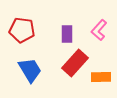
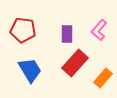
red pentagon: moved 1 px right
orange rectangle: moved 2 px right, 1 px down; rotated 48 degrees counterclockwise
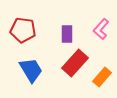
pink L-shape: moved 2 px right, 1 px up
blue trapezoid: moved 1 px right
orange rectangle: moved 1 px left, 1 px up
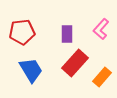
red pentagon: moved 1 px left, 2 px down; rotated 15 degrees counterclockwise
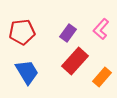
purple rectangle: moved 1 px right, 1 px up; rotated 36 degrees clockwise
red rectangle: moved 2 px up
blue trapezoid: moved 4 px left, 2 px down
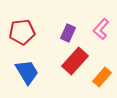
purple rectangle: rotated 12 degrees counterclockwise
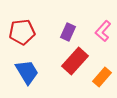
pink L-shape: moved 2 px right, 2 px down
purple rectangle: moved 1 px up
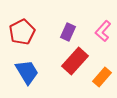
red pentagon: rotated 20 degrees counterclockwise
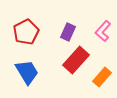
red pentagon: moved 4 px right
red rectangle: moved 1 px right, 1 px up
